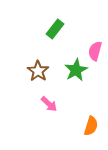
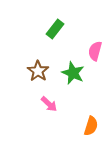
green star: moved 3 px left, 3 px down; rotated 20 degrees counterclockwise
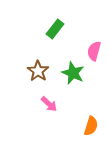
pink semicircle: moved 1 px left
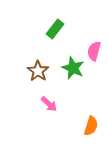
green star: moved 5 px up
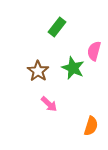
green rectangle: moved 2 px right, 2 px up
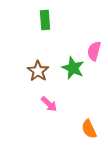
green rectangle: moved 12 px left, 7 px up; rotated 42 degrees counterclockwise
orange semicircle: moved 2 px left, 3 px down; rotated 138 degrees clockwise
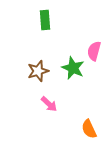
brown star: rotated 20 degrees clockwise
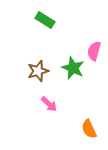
green rectangle: rotated 54 degrees counterclockwise
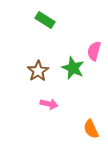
brown star: rotated 15 degrees counterclockwise
pink arrow: rotated 30 degrees counterclockwise
orange semicircle: moved 2 px right
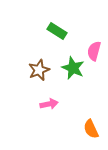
green rectangle: moved 12 px right, 11 px down
brown star: moved 1 px right, 1 px up; rotated 10 degrees clockwise
pink arrow: rotated 24 degrees counterclockwise
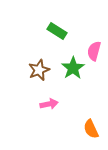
green star: rotated 15 degrees clockwise
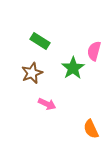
green rectangle: moved 17 px left, 10 px down
brown star: moved 7 px left, 3 px down
pink arrow: moved 2 px left; rotated 36 degrees clockwise
